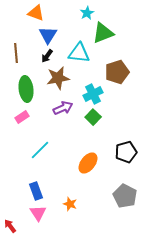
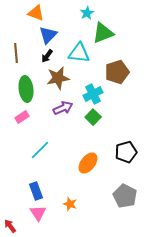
blue triangle: rotated 12 degrees clockwise
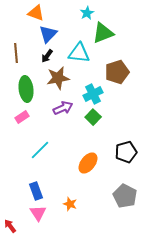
blue triangle: moved 1 px up
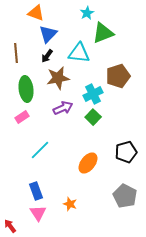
brown pentagon: moved 1 px right, 4 px down
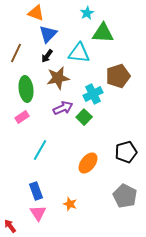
green triangle: rotated 25 degrees clockwise
brown line: rotated 30 degrees clockwise
green square: moved 9 px left
cyan line: rotated 15 degrees counterclockwise
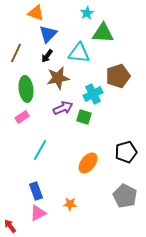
green square: rotated 28 degrees counterclockwise
orange star: rotated 16 degrees counterclockwise
pink triangle: rotated 36 degrees clockwise
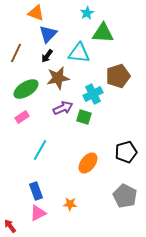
green ellipse: rotated 65 degrees clockwise
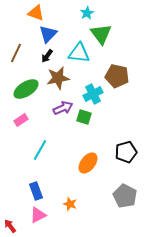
green triangle: moved 2 px left, 1 px down; rotated 50 degrees clockwise
brown pentagon: moved 1 px left; rotated 30 degrees clockwise
pink rectangle: moved 1 px left, 3 px down
orange star: rotated 16 degrees clockwise
pink triangle: moved 2 px down
